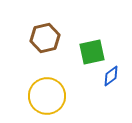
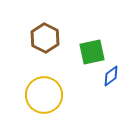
brown hexagon: rotated 20 degrees counterclockwise
yellow circle: moved 3 px left, 1 px up
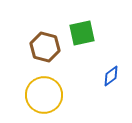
brown hexagon: moved 9 px down; rotated 12 degrees counterclockwise
green square: moved 10 px left, 19 px up
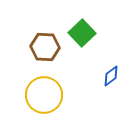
green square: rotated 32 degrees counterclockwise
brown hexagon: rotated 12 degrees counterclockwise
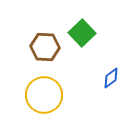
blue diamond: moved 2 px down
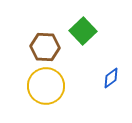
green square: moved 1 px right, 2 px up
yellow circle: moved 2 px right, 9 px up
